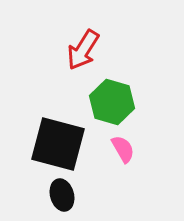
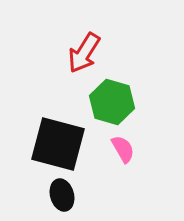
red arrow: moved 1 px right, 3 px down
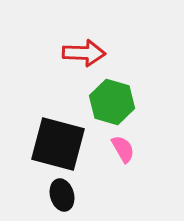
red arrow: rotated 120 degrees counterclockwise
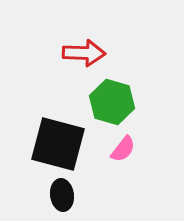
pink semicircle: rotated 68 degrees clockwise
black ellipse: rotated 8 degrees clockwise
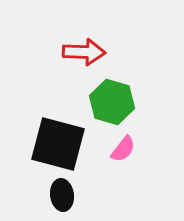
red arrow: moved 1 px up
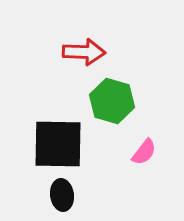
green hexagon: moved 1 px up
black square: rotated 14 degrees counterclockwise
pink semicircle: moved 21 px right, 3 px down
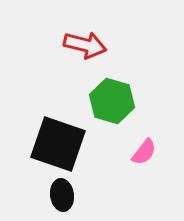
red arrow: moved 1 px right, 7 px up; rotated 12 degrees clockwise
black square: rotated 18 degrees clockwise
